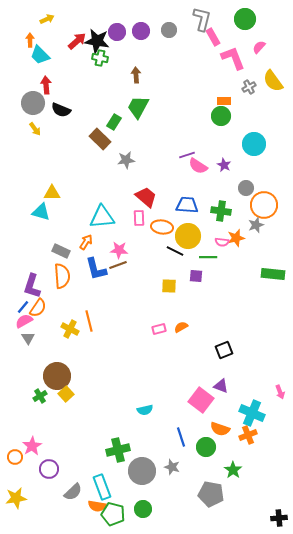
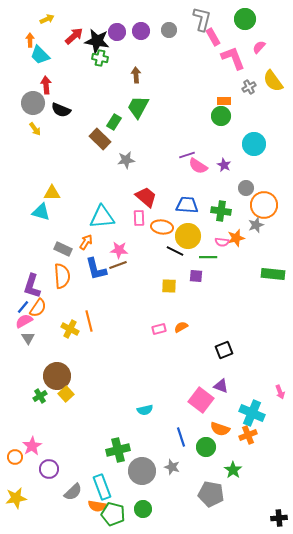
red arrow at (77, 41): moved 3 px left, 5 px up
gray rectangle at (61, 251): moved 2 px right, 2 px up
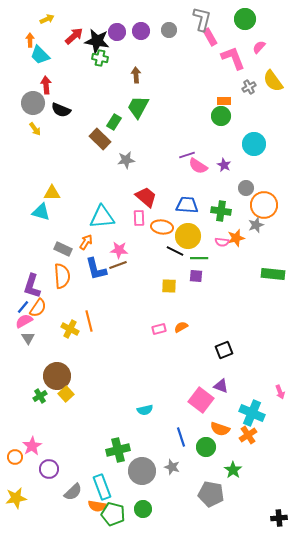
pink rectangle at (213, 37): moved 3 px left
green line at (208, 257): moved 9 px left, 1 px down
orange cross at (248, 435): rotated 12 degrees counterclockwise
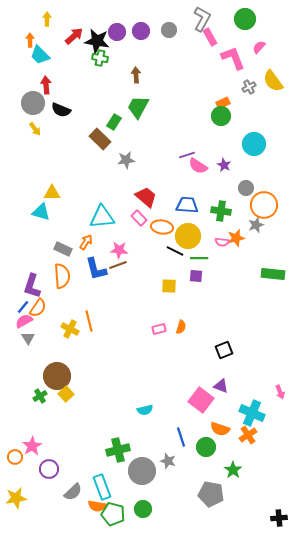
yellow arrow at (47, 19): rotated 64 degrees counterclockwise
gray L-shape at (202, 19): rotated 15 degrees clockwise
orange rectangle at (224, 101): moved 1 px left, 2 px down; rotated 24 degrees counterclockwise
pink rectangle at (139, 218): rotated 42 degrees counterclockwise
orange semicircle at (181, 327): rotated 136 degrees clockwise
gray star at (172, 467): moved 4 px left, 6 px up
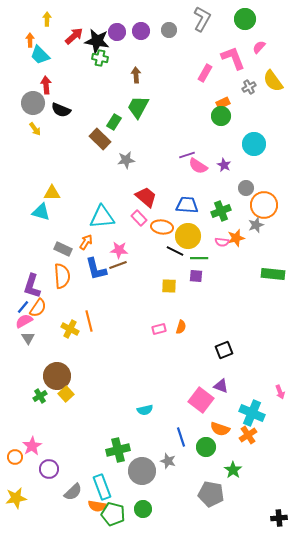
pink rectangle at (210, 37): moved 5 px left, 36 px down; rotated 60 degrees clockwise
green cross at (221, 211): rotated 30 degrees counterclockwise
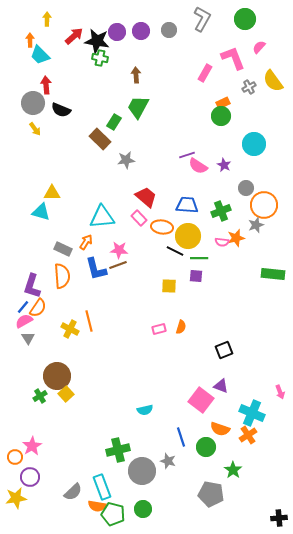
purple circle at (49, 469): moved 19 px left, 8 px down
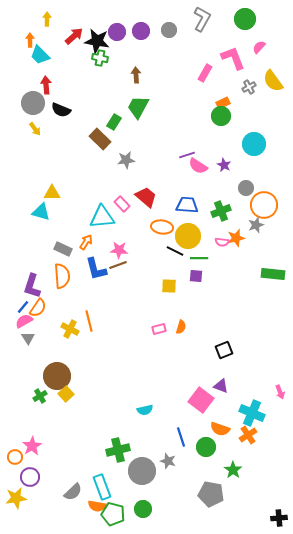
pink rectangle at (139, 218): moved 17 px left, 14 px up
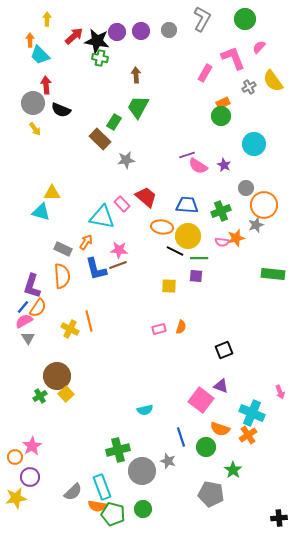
cyan triangle at (102, 217): rotated 16 degrees clockwise
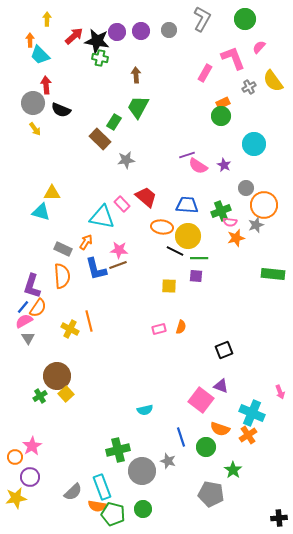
pink semicircle at (222, 242): moved 8 px right, 20 px up
